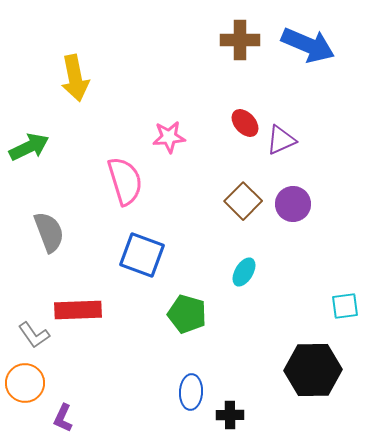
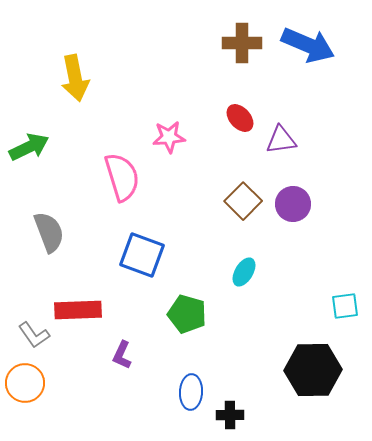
brown cross: moved 2 px right, 3 px down
red ellipse: moved 5 px left, 5 px up
purple triangle: rotated 16 degrees clockwise
pink semicircle: moved 3 px left, 4 px up
purple L-shape: moved 59 px right, 63 px up
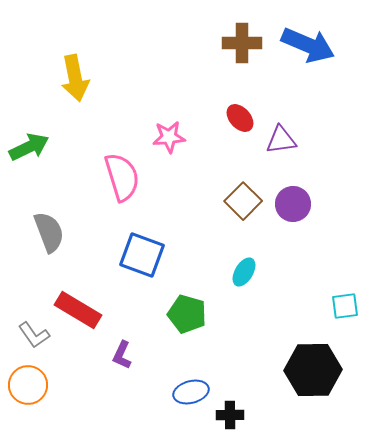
red rectangle: rotated 33 degrees clockwise
orange circle: moved 3 px right, 2 px down
blue ellipse: rotated 72 degrees clockwise
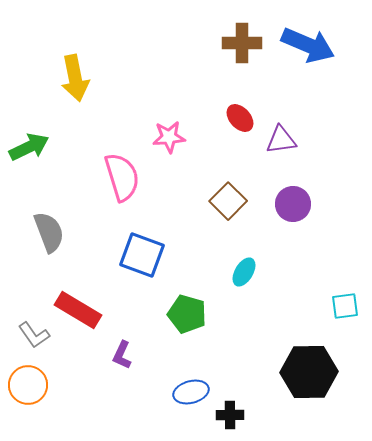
brown square: moved 15 px left
black hexagon: moved 4 px left, 2 px down
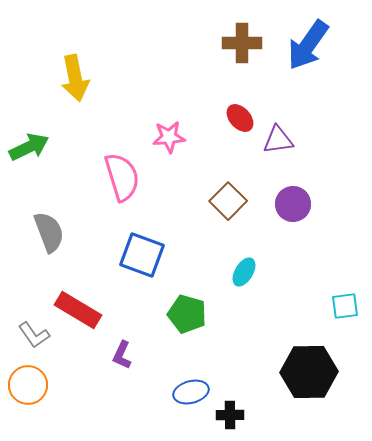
blue arrow: rotated 102 degrees clockwise
purple triangle: moved 3 px left
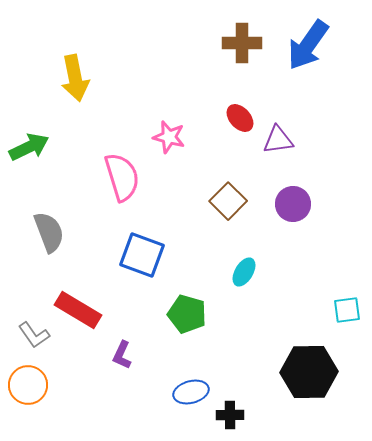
pink star: rotated 20 degrees clockwise
cyan square: moved 2 px right, 4 px down
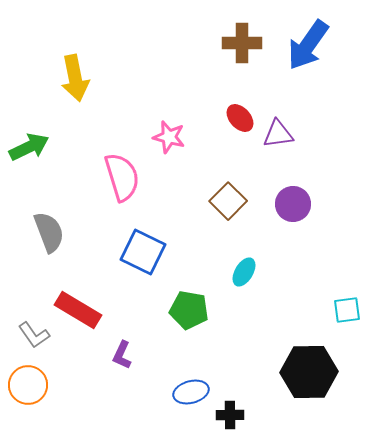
purple triangle: moved 6 px up
blue square: moved 1 px right, 3 px up; rotated 6 degrees clockwise
green pentagon: moved 2 px right, 4 px up; rotated 6 degrees counterclockwise
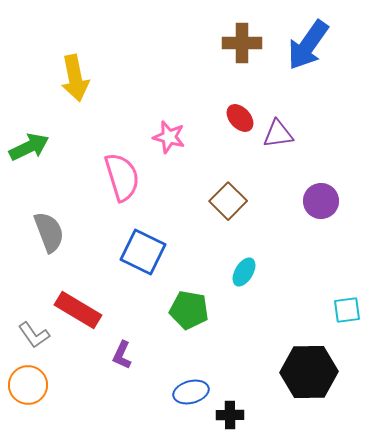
purple circle: moved 28 px right, 3 px up
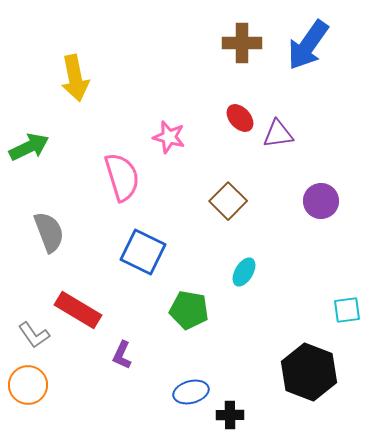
black hexagon: rotated 22 degrees clockwise
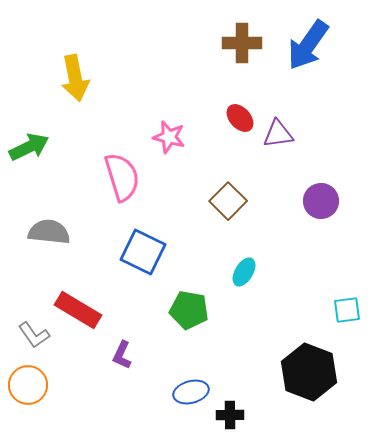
gray semicircle: rotated 63 degrees counterclockwise
